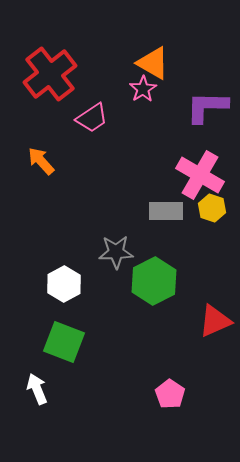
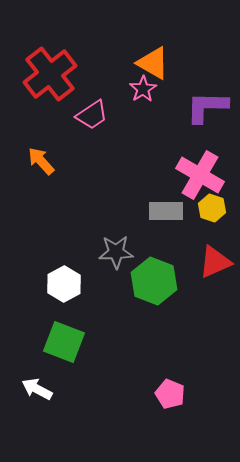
pink trapezoid: moved 3 px up
green hexagon: rotated 12 degrees counterclockwise
red triangle: moved 59 px up
white arrow: rotated 40 degrees counterclockwise
pink pentagon: rotated 12 degrees counterclockwise
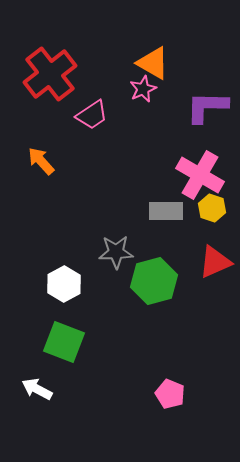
pink star: rotated 8 degrees clockwise
green hexagon: rotated 24 degrees clockwise
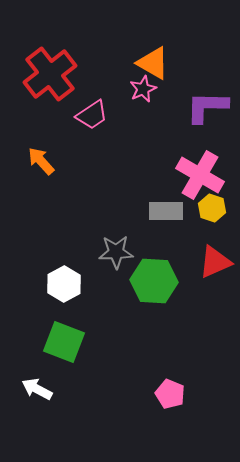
green hexagon: rotated 18 degrees clockwise
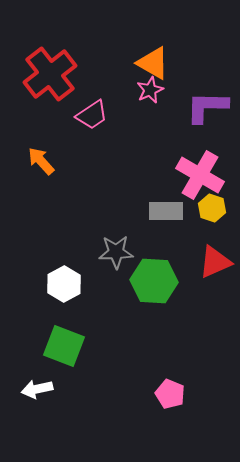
pink star: moved 7 px right, 1 px down
green square: moved 4 px down
white arrow: rotated 40 degrees counterclockwise
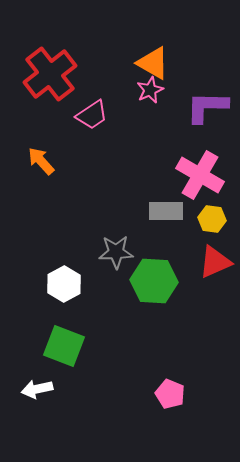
yellow hexagon: moved 11 px down; rotated 12 degrees counterclockwise
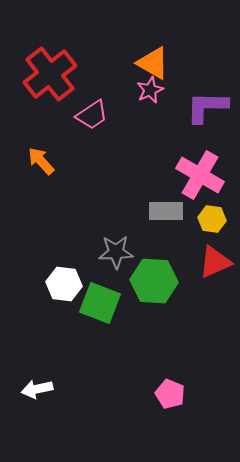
white hexagon: rotated 24 degrees counterclockwise
green square: moved 36 px right, 43 px up
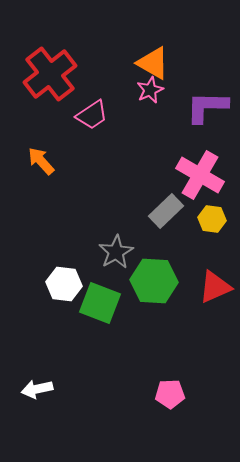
gray rectangle: rotated 44 degrees counterclockwise
gray star: rotated 28 degrees counterclockwise
red triangle: moved 25 px down
pink pentagon: rotated 24 degrees counterclockwise
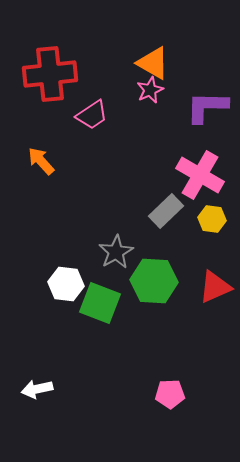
red cross: rotated 32 degrees clockwise
white hexagon: moved 2 px right
